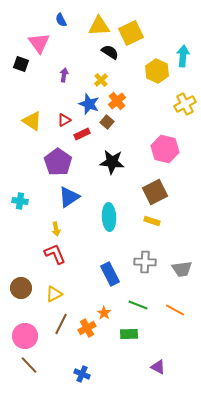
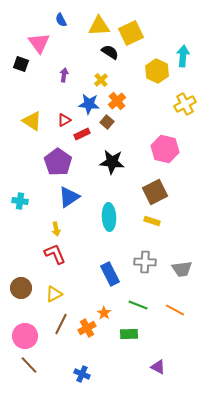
blue star at (89, 104): rotated 15 degrees counterclockwise
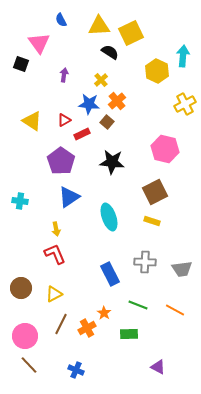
purple pentagon at (58, 162): moved 3 px right, 1 px up
cyan ellipse at (109, 217): rotated 16 degrees counterclockwise
blue cross at (82, 374): moved 6 px left, 4 px up
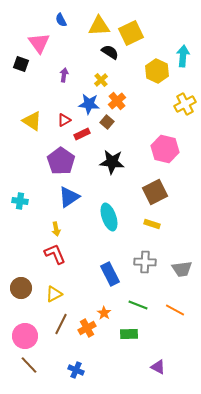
yellow rectangle at (152, 221): moved 3 px down
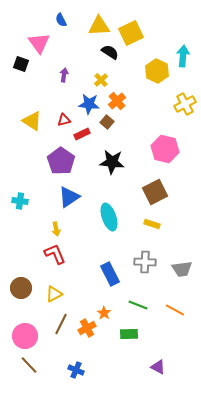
red triangle at (64, 120): rotated 16 degrees clockwise
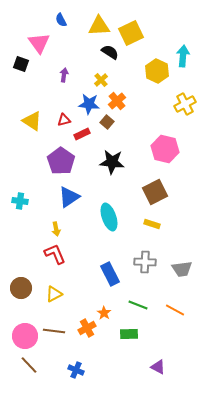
brown line at (61, 324): moved 7 px left, 7 px down; rotated 70 degrees clockwise
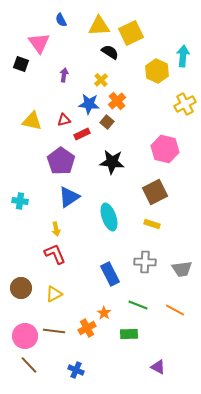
yellow triangle at (32, 121): rotated 20 degrees counterclockwise
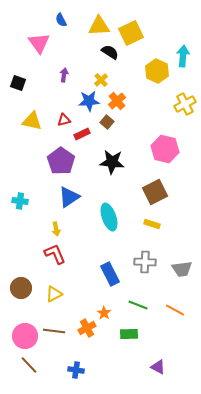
black square at (21, 64): moved 3 px left, 19 px down
blue star at (89, 104): moved 3 px up; rotated 10 degrees counterclockwise
blue cross at (76, 370): rotated 14 degrees counterclockwise
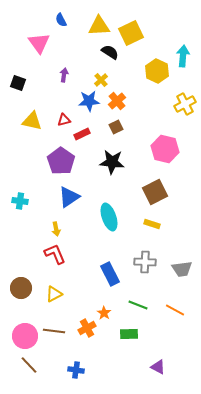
brown square at (107, 122): moved 9 px right, 5 px down; rotated 24 degrees clockwise
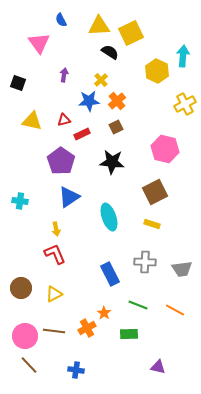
purple triangle at (158, 367): rotated 14 degrees counterclockwise
